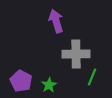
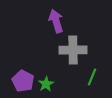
gray cross: moved 3 px left, 4 px up
purple pentagon: moved 2 px right
green star: moved 3 px left, 1 px up
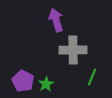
purple arrow: moved 1 px up
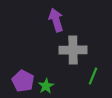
green line: moved 1 px right, 1 px up
green star: moved 2 px down
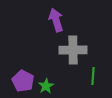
green line: rotated 18 degrees counterclockwise
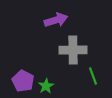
purple arrow: rotated 90 degrees clockwise
green line: rotated 24 degrees counterclockwise
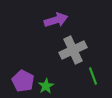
gray cross: rotated 24 degrees counterclockwise
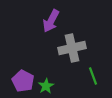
purple arrow: moved 5 px left, 1 px down; rotated 135 degrees clockwise
gray cross: moved 1 px left, 2 px up; rotated 12 degrees clockwise
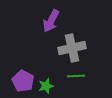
green line: moved 17 px left; rotated 72 degrees counterclockwise
green star: rotated 14 degrees clockwise
